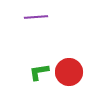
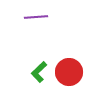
green L-shape: rotated 35 degrees counterclockwise
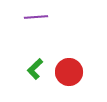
green L-shape: moved 4 px left, 3 px up
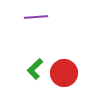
red circle: moved 5 px left, 1 px down
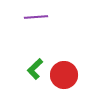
red circle: moved 2 px down
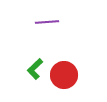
purple line: moved 11 px right, 5 px down
